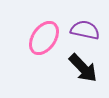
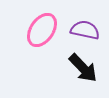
pink ellipse: moved 2 px left, 8 px up
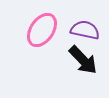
black arrow: moved 8 px up
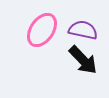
purple semicircle: moved 2 px left
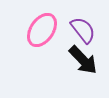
purple semicircle: rotated 40 degrees clockwise
